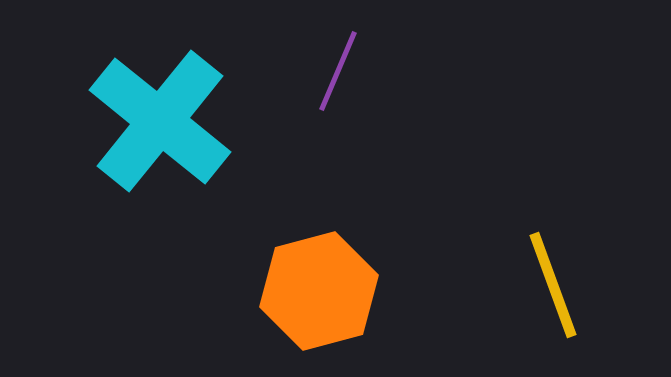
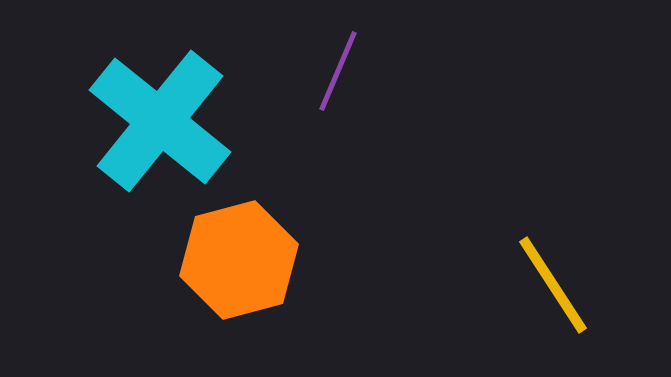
yellow line: rotated 13 degrees counterclockwise
orange hexagon: moved 80 px left, 31 px up
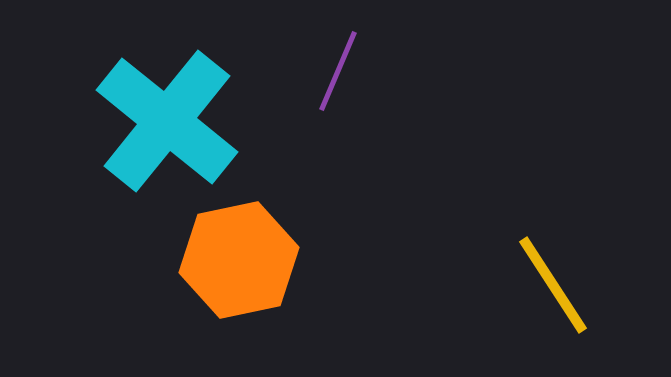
cyan cross: moved 7 px right
orange hexagon: rotated 3 degrees clockwise
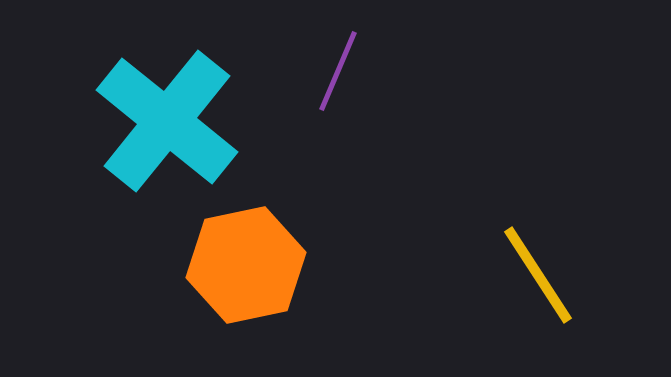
orange hexagon: moved 7 px right, 5 px down
yellow line: moved 15 px left, 10 px up
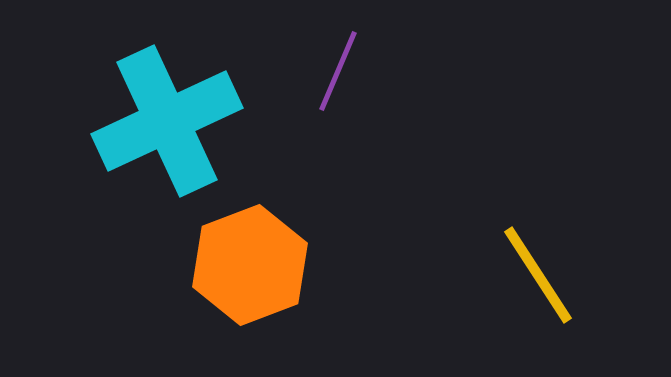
cyan cross: rotated 26 degrees clockwise
orange hexagon: moved 4 px right; rotated 9 degrees counterclockwise
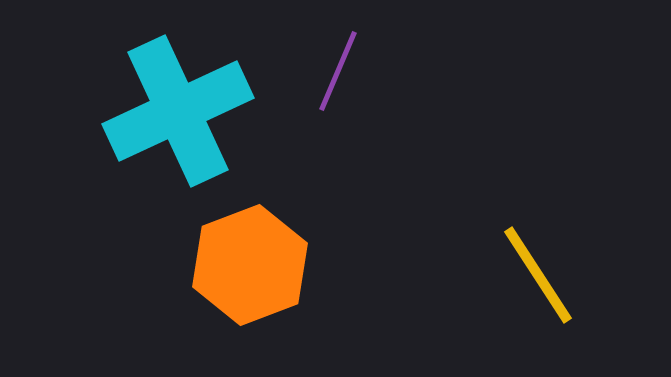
cyan cross: moved 11 px right, 10 px up
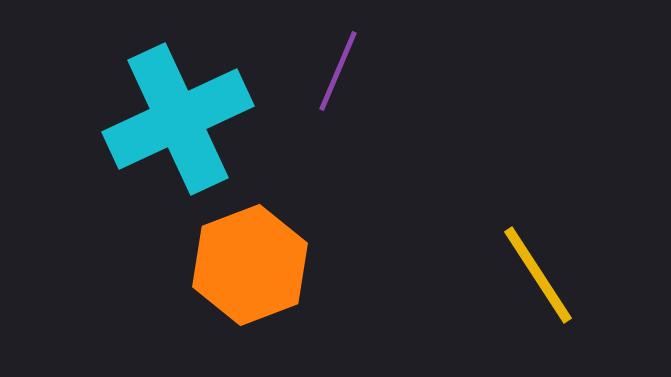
cyan cross: moved 8 px down
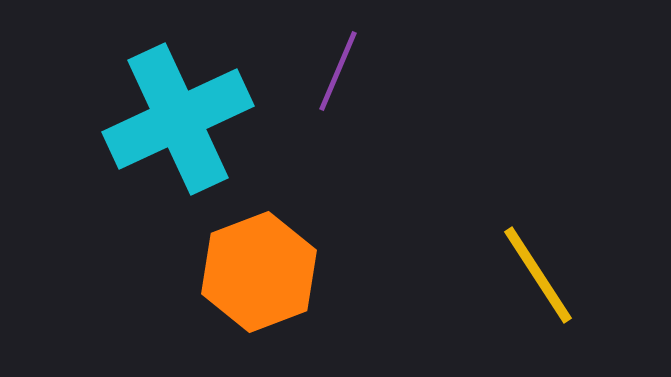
orange hexagon: moved 9 px right, 7 px down
